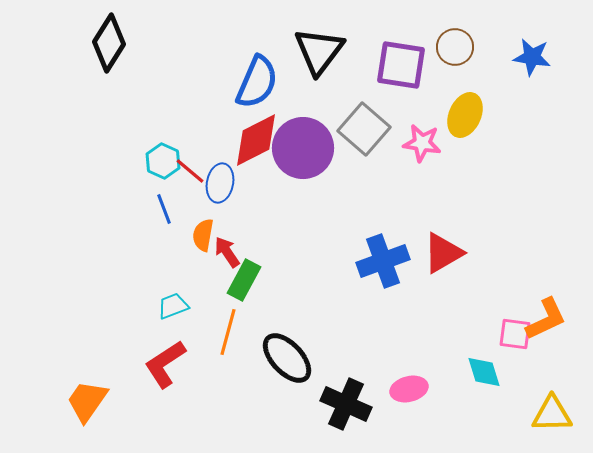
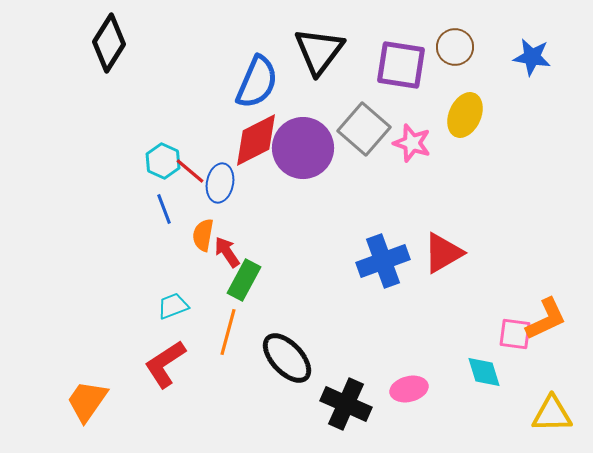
pink star: moved 10 px left; rotated 9 degrees clockwise
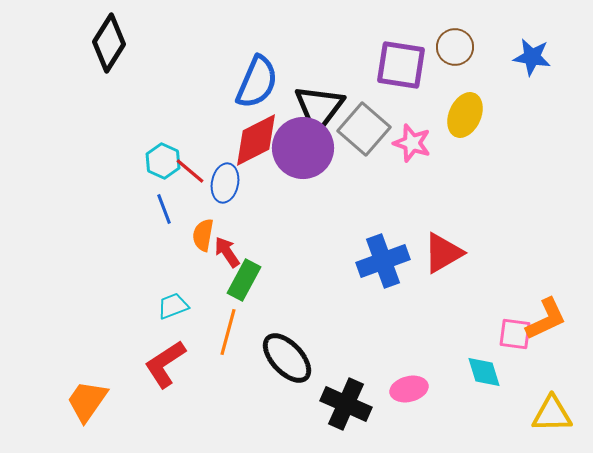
black triangle: moved 57 px down
blue ellipse: moved 5 px right
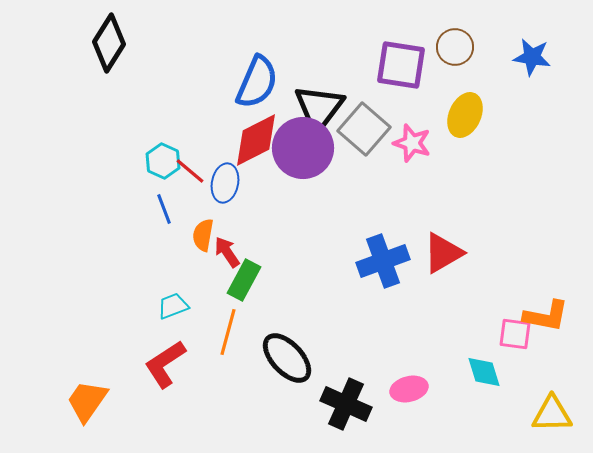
orange L-shape: moved 3 px up; rotated 36 degrees clockwise
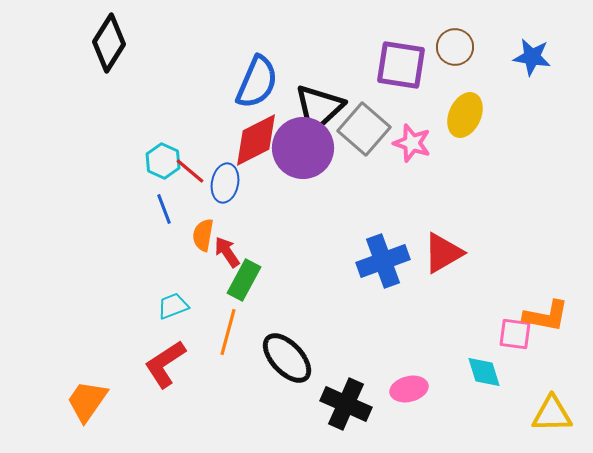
black triangle: rotated 10 degrees clockwise
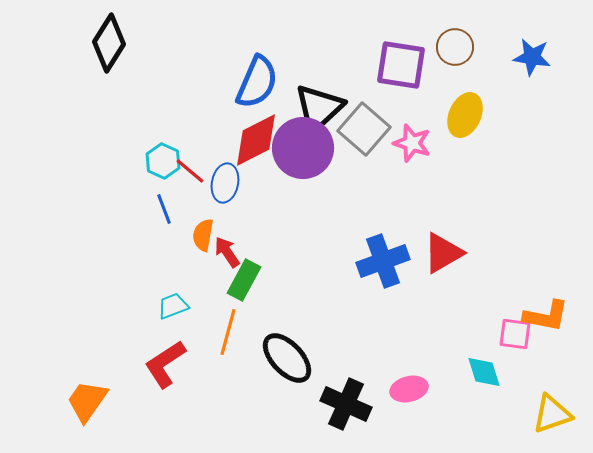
yellow triangle: rotated 18 degrees counterclockwise
